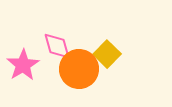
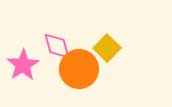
yellow square: moved 6 px up
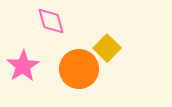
pink diamond: moved 6 px left, 25 px up
pink star: moved 1 px down
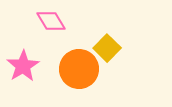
pink diamond: rotated 16 degrees counterclockwise
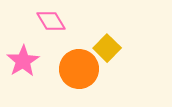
pink star: moved 5 px up
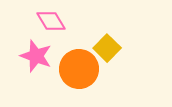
pink star: moved 13 px right, 5 px up; rotated 20 degrees counterclockwise
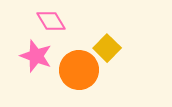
orange circle: moved 1 px down
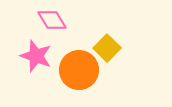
pink diamond: moved 1 px right, 1 px up
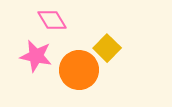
pink star: rotated 8 degrees counterclockwise
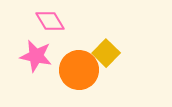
pink diamond: moved 2 px left, 1 px down
yellow square: moved 1 px left, 5 px down
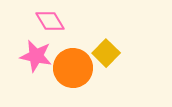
orange circle: moved 6 px left, 2 px up
